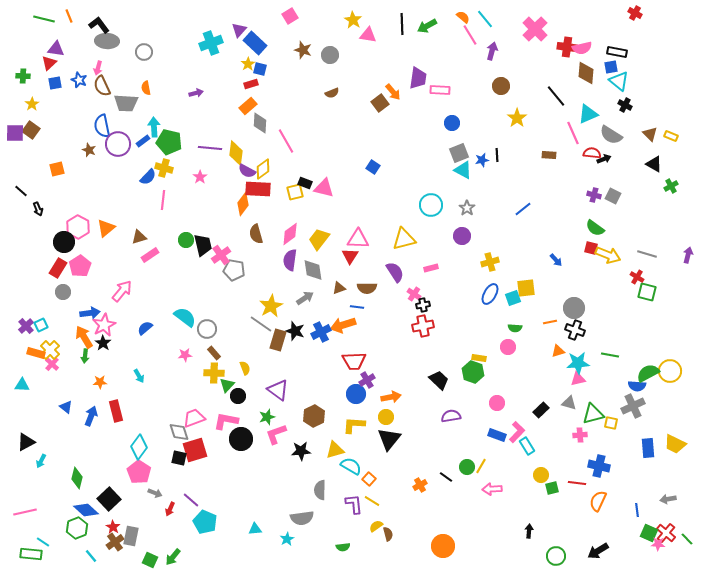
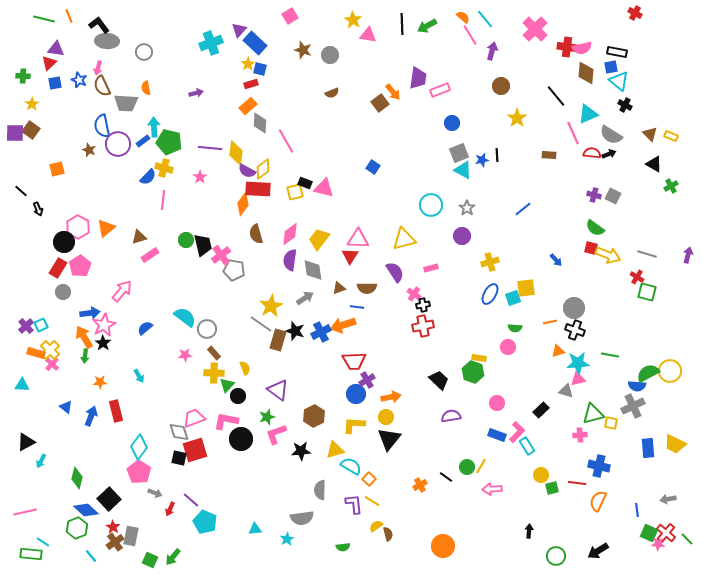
pink rectangle at (440, 90): rotated 24 degrees counterclockwise
black arrow at (604, 159): moved 5 px right, 5 px up
gray triangle at (569, 403): moved 3 px left, 12 px up
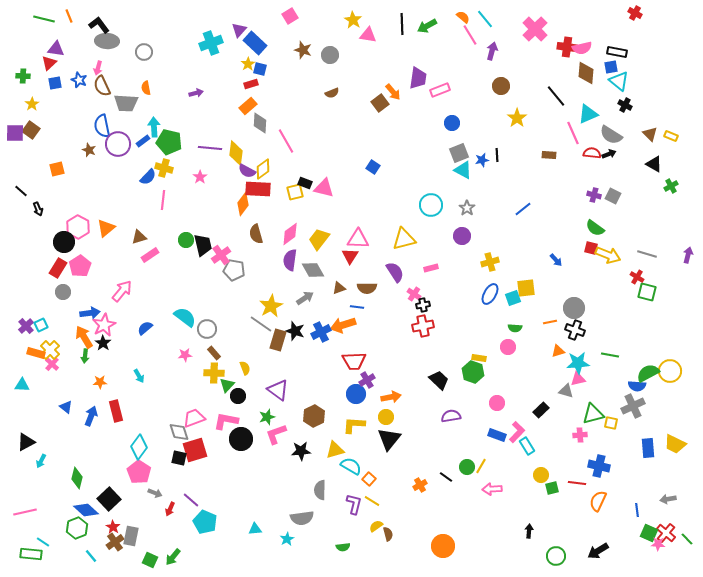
gray diamond at (313, 270): rotated 20 degrees counterclockwise
purple L-shape at (354, 504): rotated 20 degrees clockwise
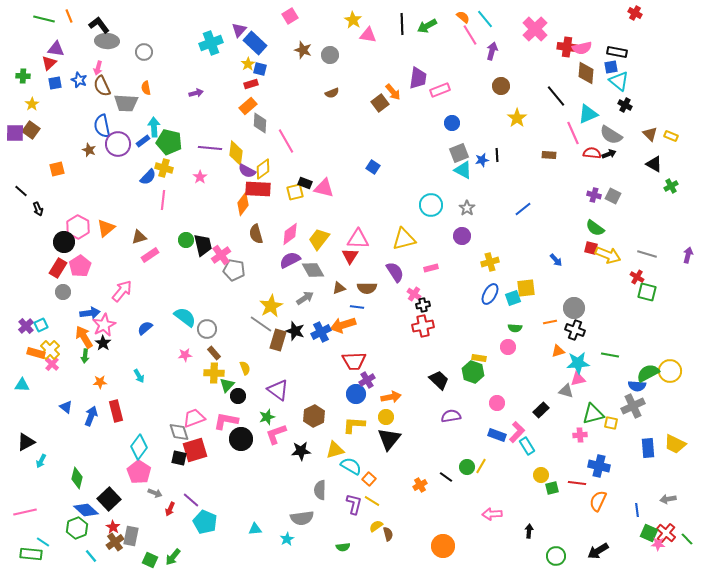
purple semicircle at (290, 260): rotated 55 degrees clockwise
pink arrow at (492, 489): moved 25 px down
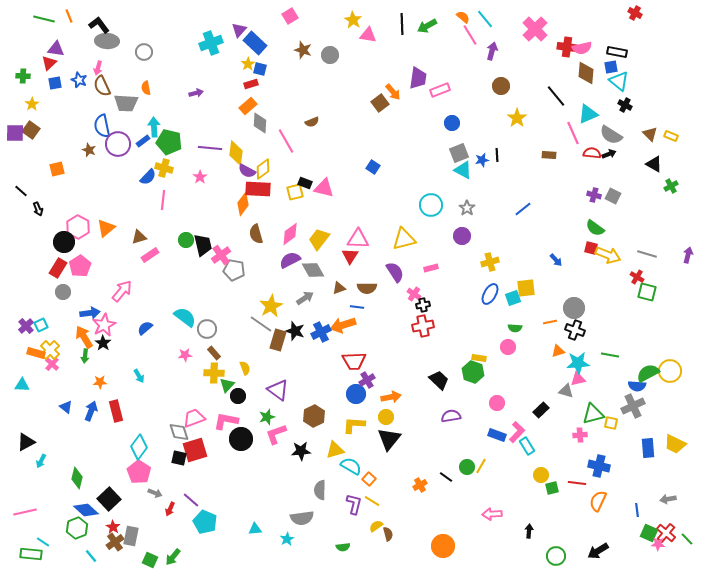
brown semicircle at (332, 93): moved 20 px left, 29 px down
blue arrow at (91, 416): moved 5 px up
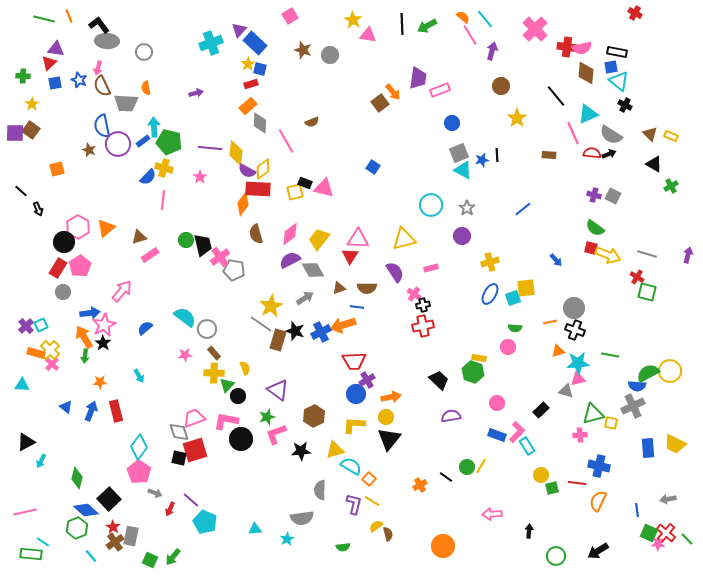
pink cross at (221, 255): moved 1 px left, 2 px down
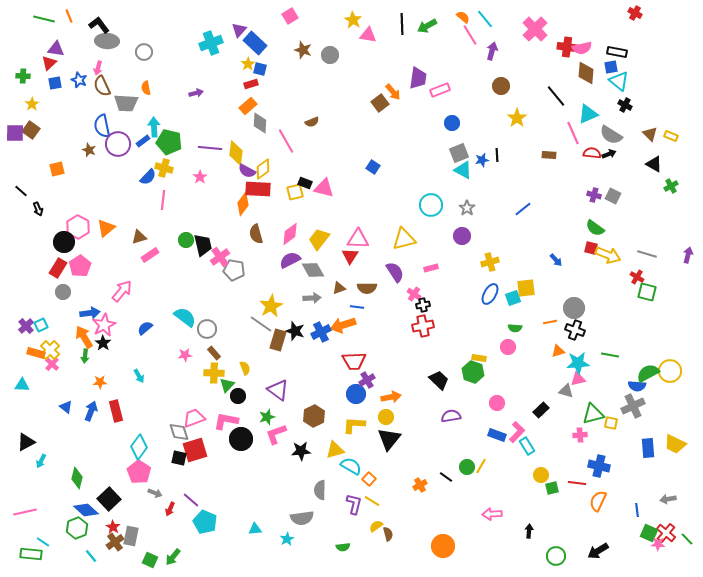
gray arrow at (305, 298): moved 7 px right; rotated 30 degrees clockwise
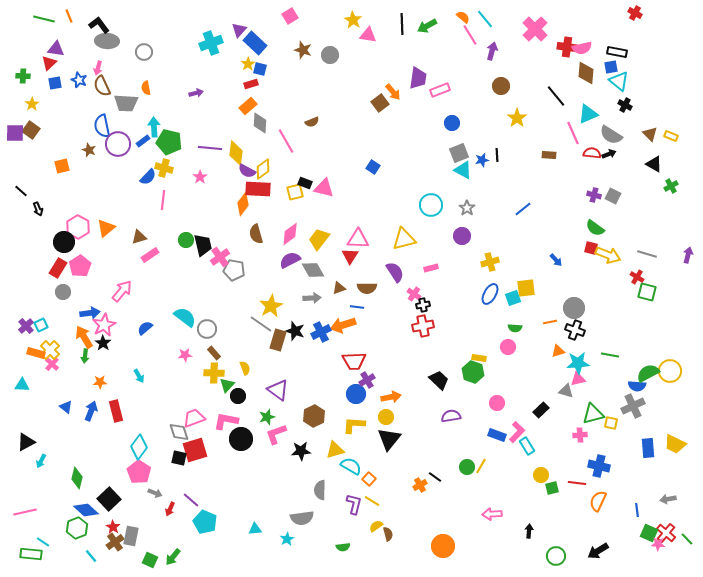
orange square at (57, 169): moved 5 px right, 3 px up
black line at (446, 477): moved 11 px left
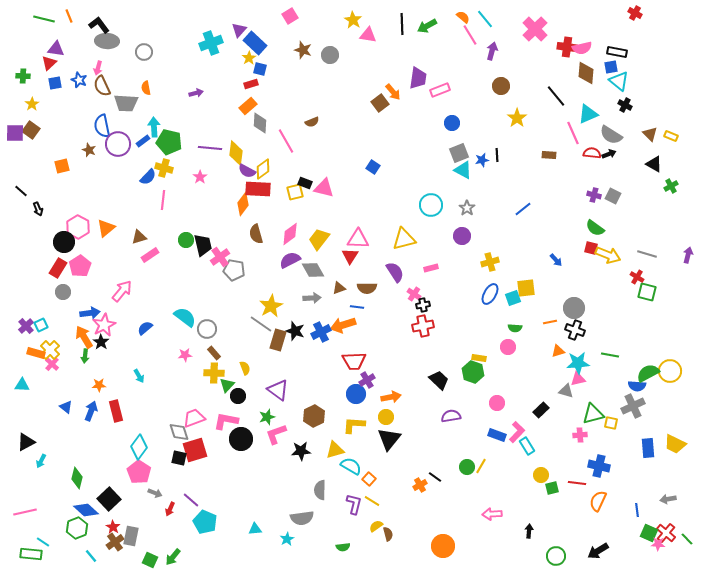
yellow star at (248, 64): moved 1 px right, 6 px up
black star at (103, 343): moved 2 px left, 1 px up
orange star at (100, 382): moved 1 px left, 3 px down
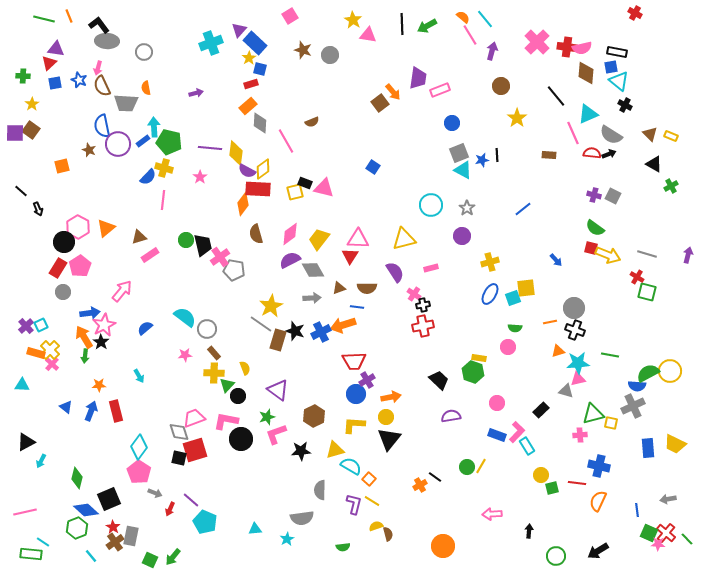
pink cross at (535, 29): moved 2 px right, 13 px down
black square at (109, 499): rotated 20 degrees clockwise
yellow semicircle at (376, 526): rotated 16 degrees clockwise
